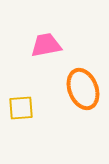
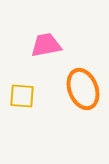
yellow square: moved 1 px right, 12 px up; rotated 8 degrees clockwise
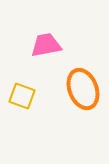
yellow square: rotated 16 degrees clockwise
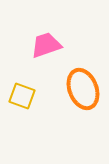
pink trapezoid: rotated 8 degrees counterclockwise
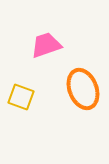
yellow square: moved 1 px left, 1 px down
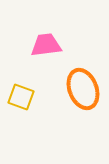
pink trapezoid: rotated 12 degrees clockwise
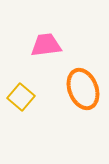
yellow square: rotated 20 degrees clockwise
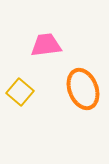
yellow square: moved 1 px left, 5 px up
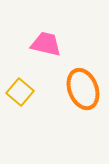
pink trapezoid: moved 1 px up; rotated 20 degrees clockwise
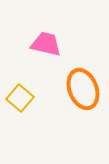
yellow square: moved 6 px down
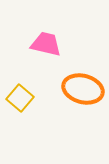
orange ellipse: rotated 54 degrees counterclockwise
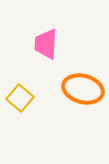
pink trapezoid: rotated 100 degrees counterclockwise
